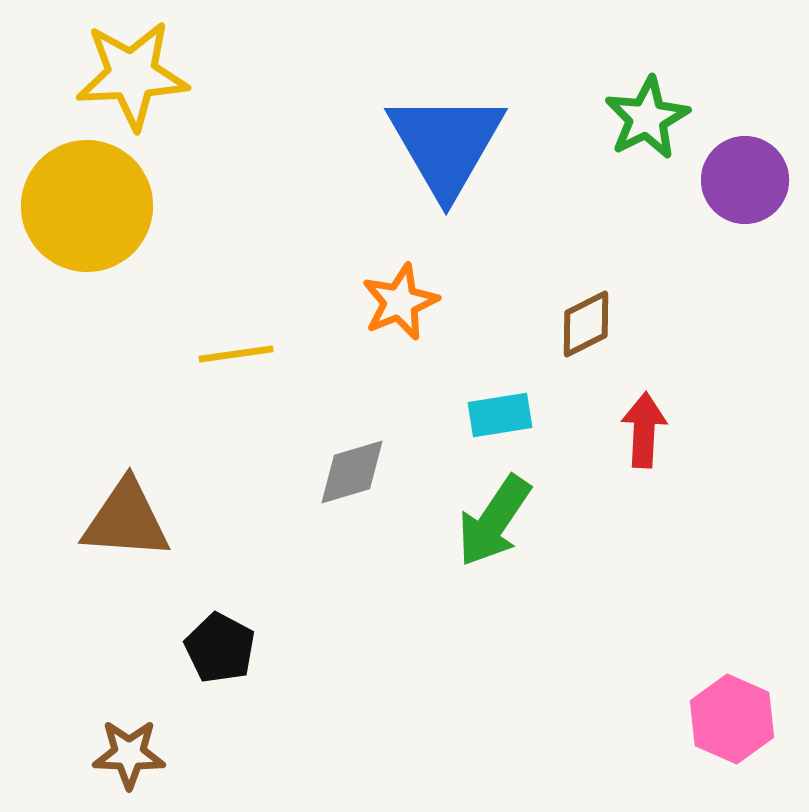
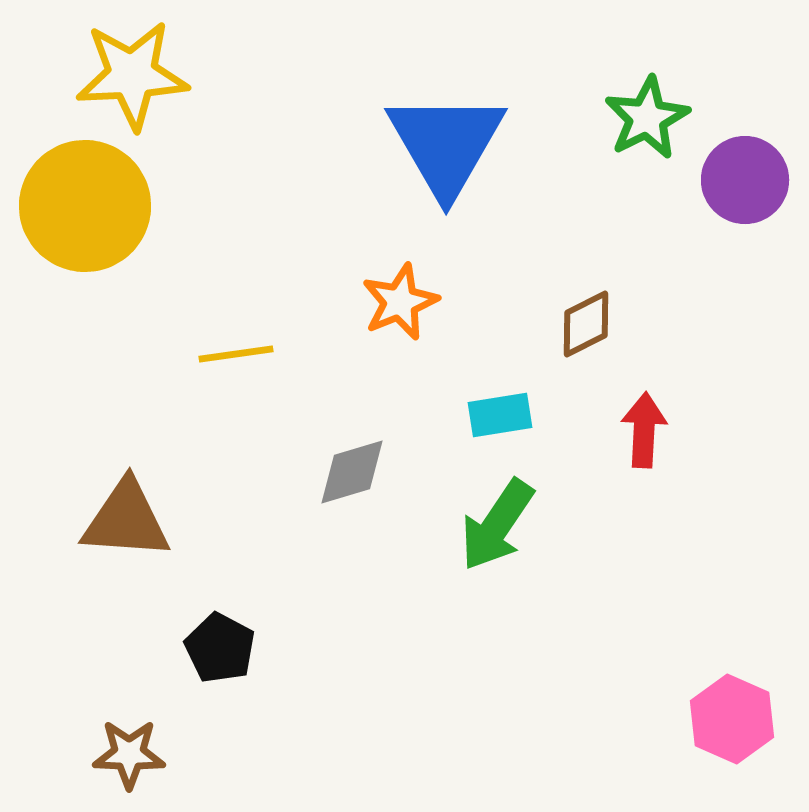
yellow circle: moved 2 px left
green arrow: moved 3 px right, 4 px down
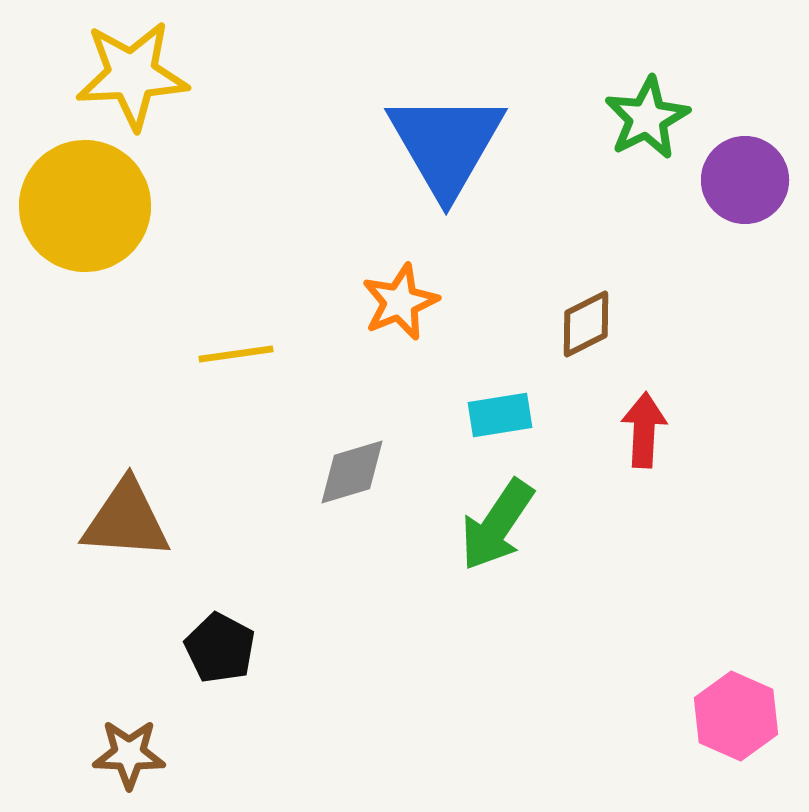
pink hexagon: moved 4 px right, 3 px up
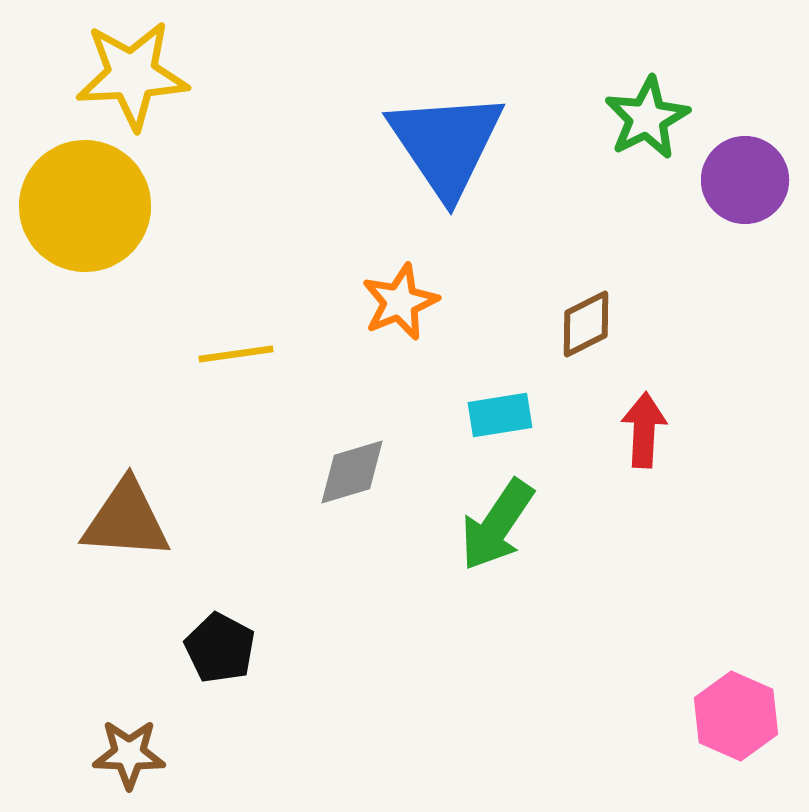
blue triangle: rotated 4 degrees counterclockwise
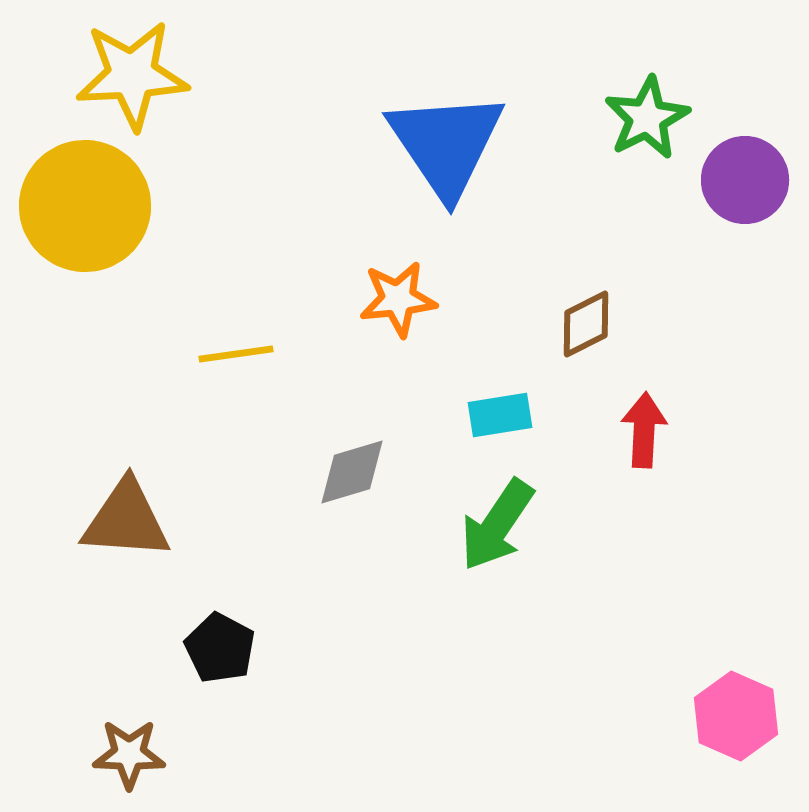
orange star: moved 2 px left, 3 px up; rotated 16 degrees clockwise
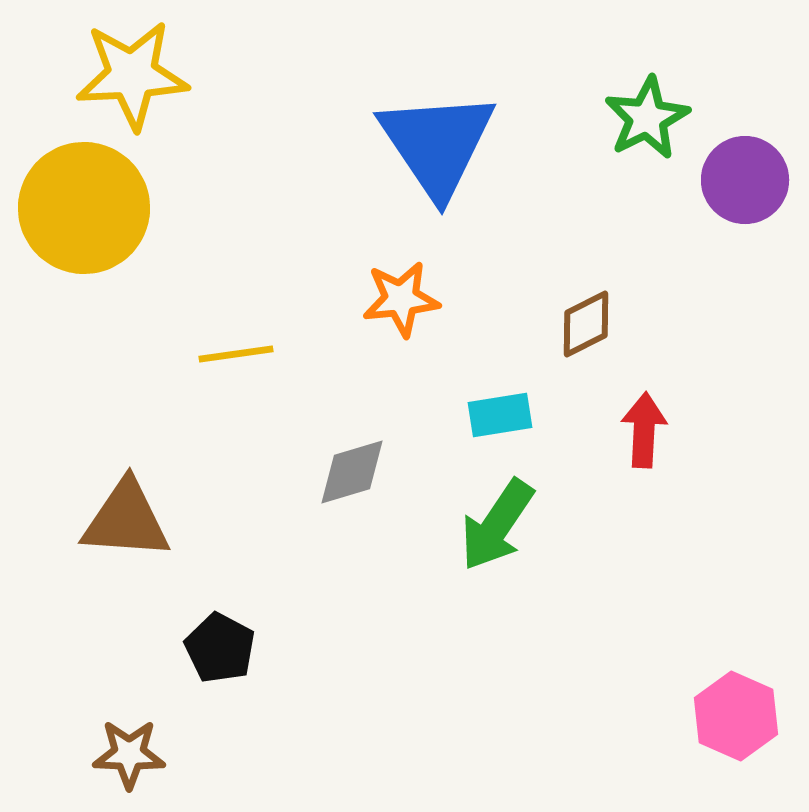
blue triangle: moved 9 px left
yellow circle: moved 1 px left, 2 px down
orange star: moved 3 px right
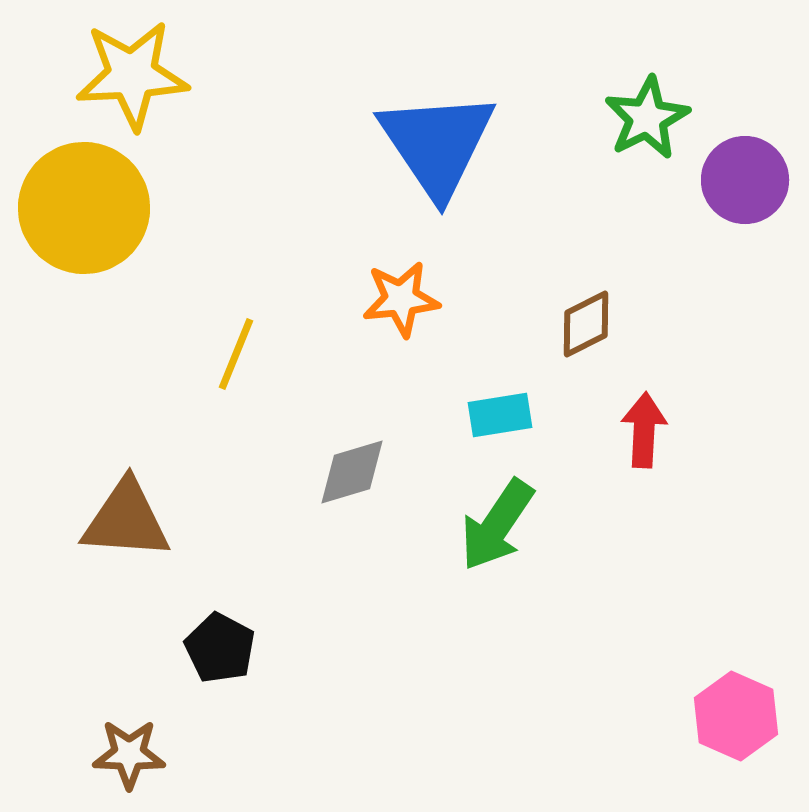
yellow line: rotated 60 degrees counterclockwise
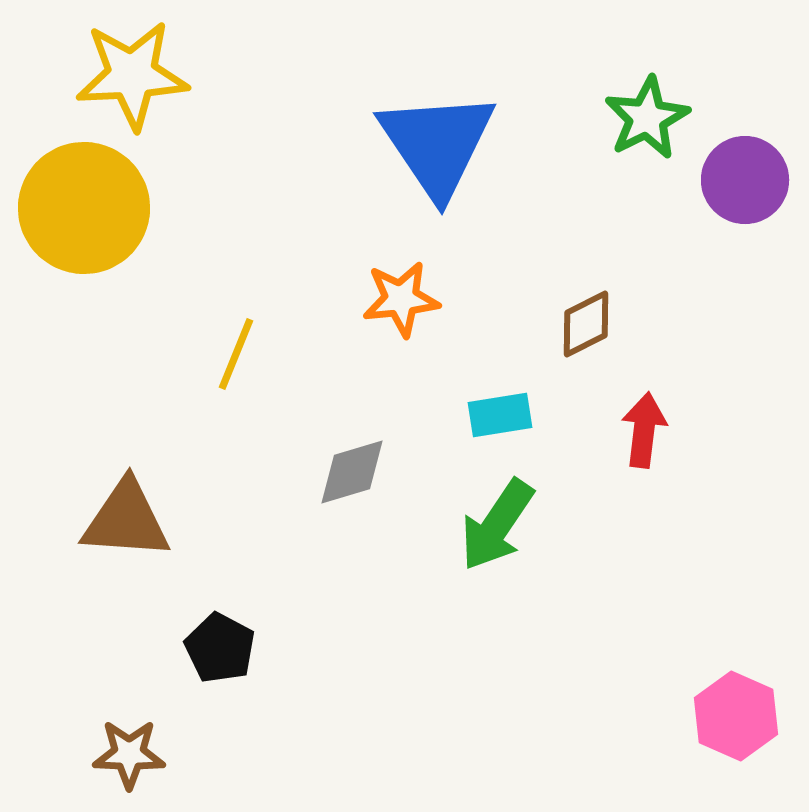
red arrow: rotated 4 degrees clockwise
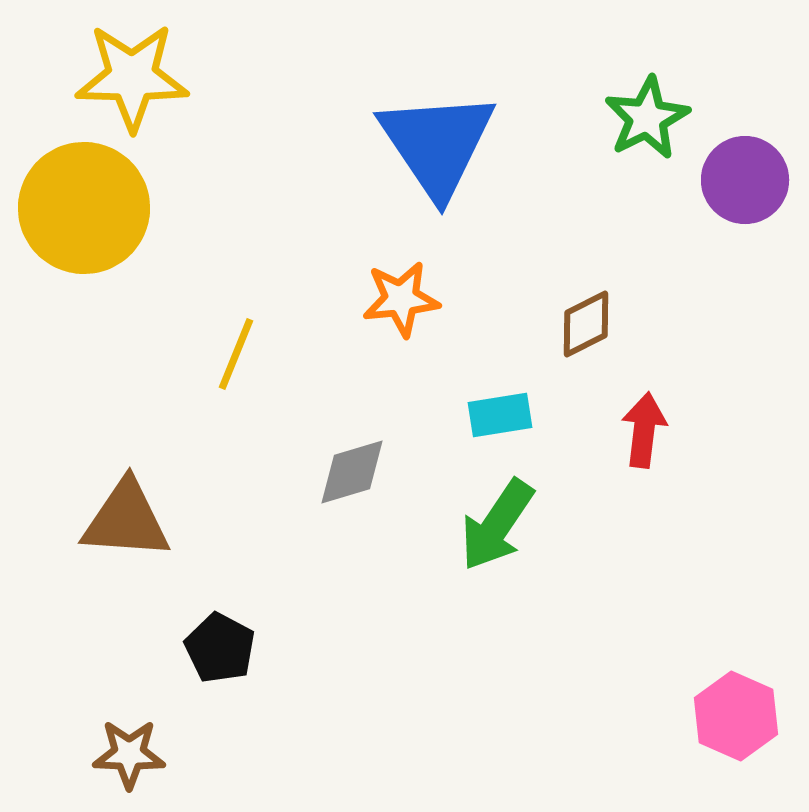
yellow star: moved 2 px down; rotated 4 degrees clockwise
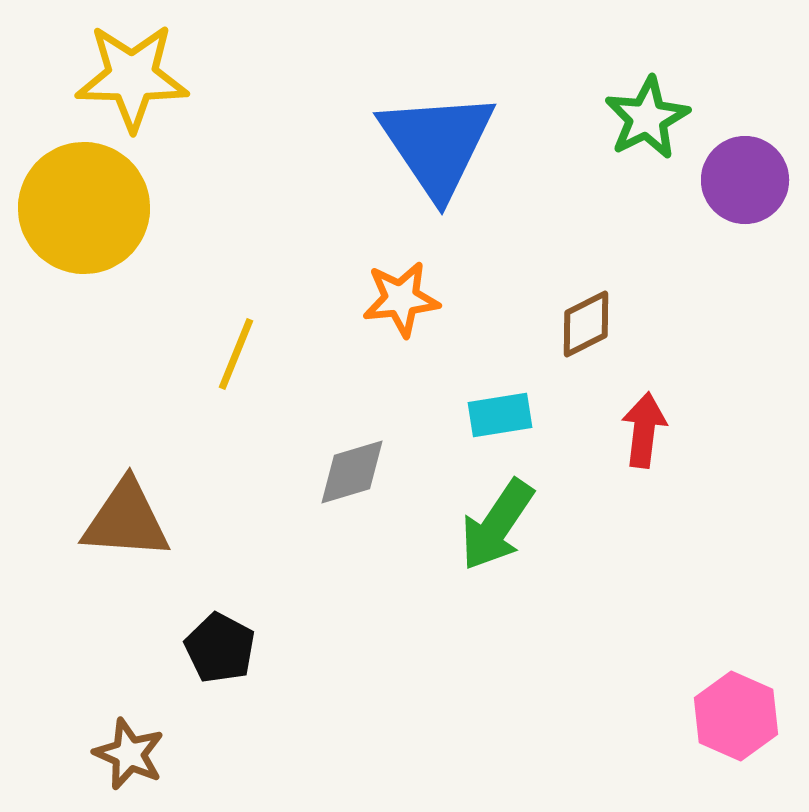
brown star: rotated 22 degrees clockwise
